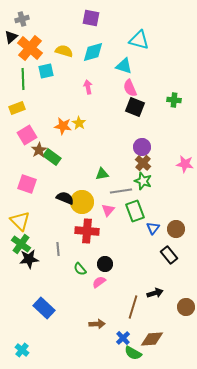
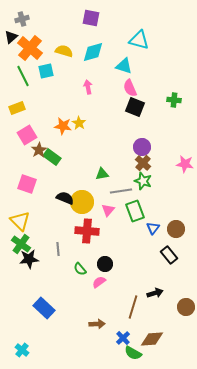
green line at (23, 79): moved 3 px up; rotated 25 degrees counterclockwise
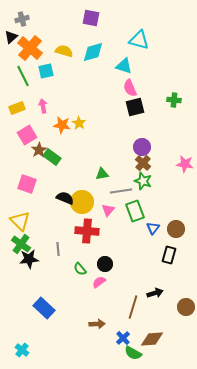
pink arrow at (88, 87): moved 45 px left, 19 px down
black square at (135, 107): rotated 36 degrees counterclockwise
orange star at (63, 126): moved 1 px left, 1 px up
black rectangle at (169, 255): rotated 54 degrees clockwise
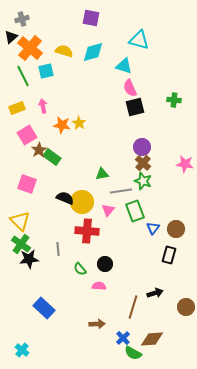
pink semicircle at (99, 282): moved 4 px down; rotated 40 degrees clockwise
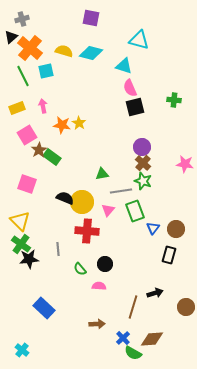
cyan diamond at (93, 52): moved 2 px left, 1 px down; rotated 30 degrees clockwise
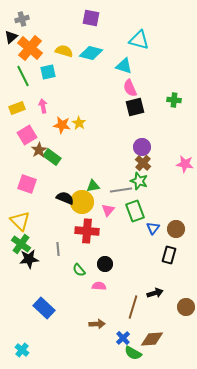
cyan square at (46, 71): moved 2 px right, 1 px down
green triangle at (102, 174): moved 9 px left, 12 px down
green star at (143, 181): moved 4 px left
gray line at (121, 191): moved 1 px up
green semicircle at (80, 269): moved 1 px left, 1 px down
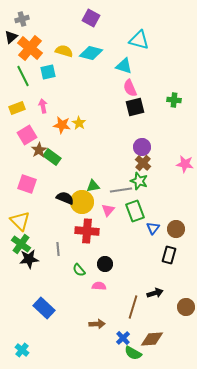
purple square at (91, 18): rotated 18 degrees clockwise
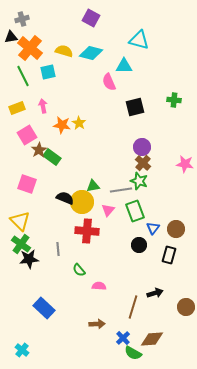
black triangle at (11, 37): rotated 32 degrees clockwise
cyan triangle at (124, 66): rotated 18 degrees counterclockwise
pink semicircle at (130, 88): moved 21 px left, 6 px up
black circle at (105, 264): moved 34 px right, 19 px up
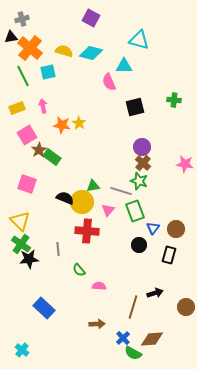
gray line at (121, 190): moved 1 px down; rotated 25 degrees clockwise
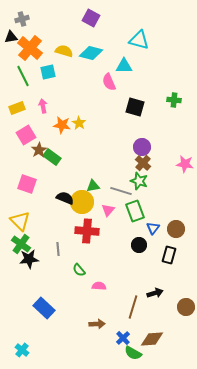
black square at (135, 107): rotated 30 degrees clockwise
pink square at (27, 135): moved 1 px left
